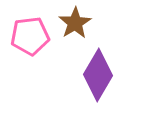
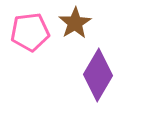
pink pentagon: moved 4 px up
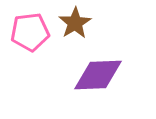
purple diamond: rotated 57 degrees clockwise
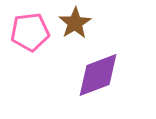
purple diamond: rotated 18 degrees counterclockwise
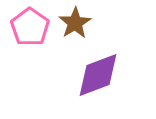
pink pentagon: moved 5 px up; rotated 30 degrees counterclockwise
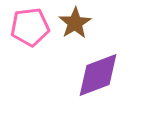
pink pentagon: rotated 30 degrees clockwise
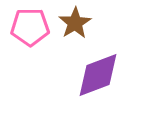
pink pentagon: rotated 6 degrees clockwise
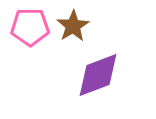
brown star: moved 2 px left, 3 px down
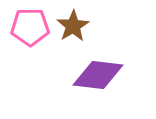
purple diamond: rotated 27 degrees clockwise
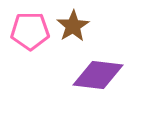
pink pentagon: moved 4 px down
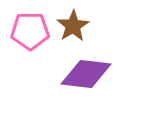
purple diamond: moved 12 px left, 1 px up
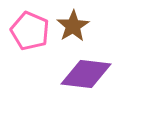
pink pentagon: rotated 24 degrees clockwise
